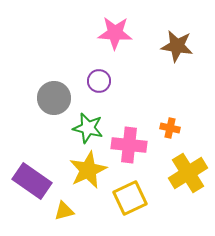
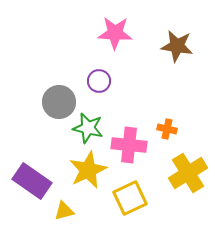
gray circle: moved 5 px right, 4 px down
orange cross: moved 3 px left, 1 px down
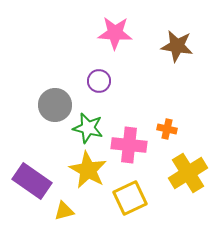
gray circle: moved 4 px left, 3 px down
yellow star: rotated 18 degrees counterclockwise
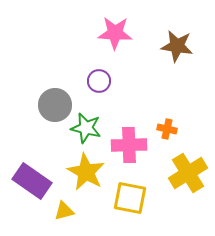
green star: moved 2 px left
pink cross: rotated 8 degrees counterclockwise
yellow star: moved 2 px left, 2 px down
yellow square: rotated 36 degrees clockwise
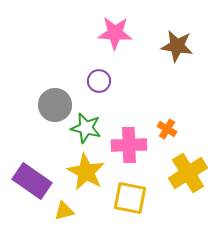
orange cross: rotated 18 degrees clockwise
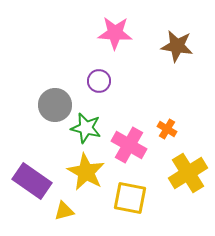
pink cross: rotated 32 degrees clockwise
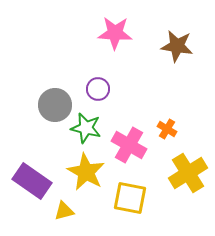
purple circle: moved 1 px left, 8 px down
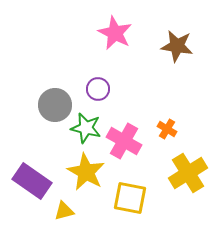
pink star: rotated 24 degrees clockwise
pink cross: moved 5 px left, 4 px up
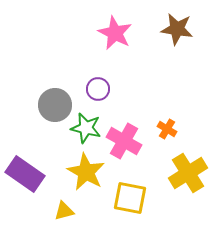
brown star: moved 17 px up
purple rectangle: moved 7 px left, 7 px up
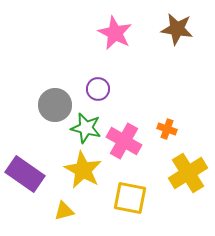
orange cross: rotated 12 degrees counterclockwise
yellow star: moved 3 px left, 2 px up
